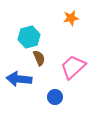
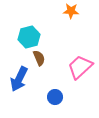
orange star: moved 7 px up; rotated 14 degrees clockwise
pink trapezoid: moved 7 px right
blue arrow: rotated 70 degrees counterclockwise
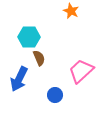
orange star: rotated 21 degrees clockwise
cyan hexagon: rotated 15 degrees clockwise
pink trapezoid: moved 1 px right, 4 px down
blue circle: moved 2 px up
